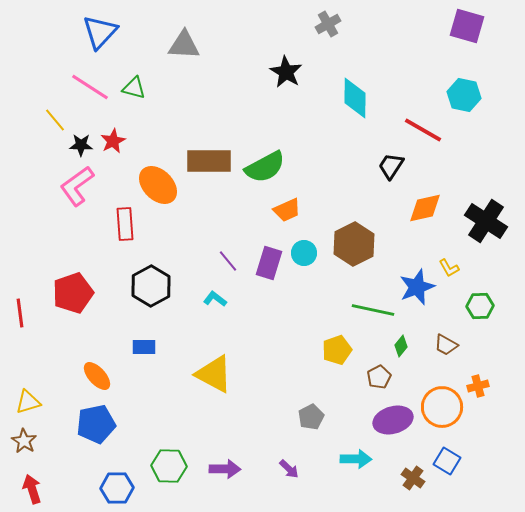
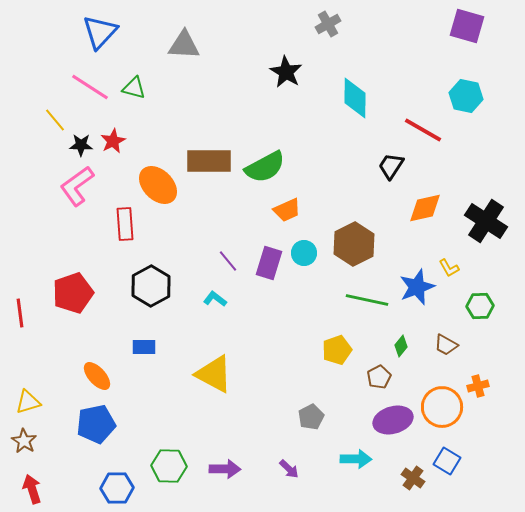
cyan hexagon at (464, 95): moved 2 px right, 1 px down
green line at (373, 310): moved 6 px left, 10 px up
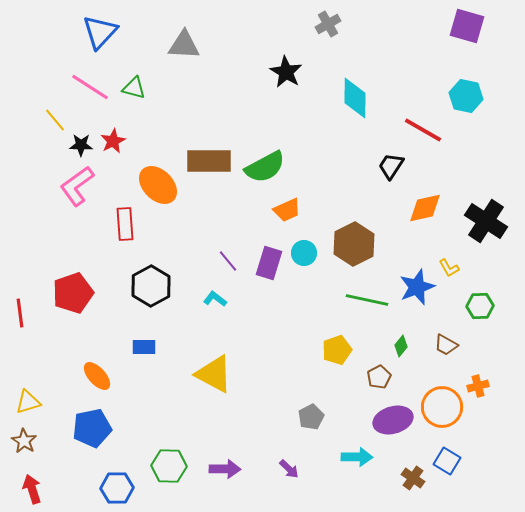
blue pentagon at (96, 424): moved 4 px left, 4 px down
cyan arrow at (356, 459): moved 1 px right, 2 px up
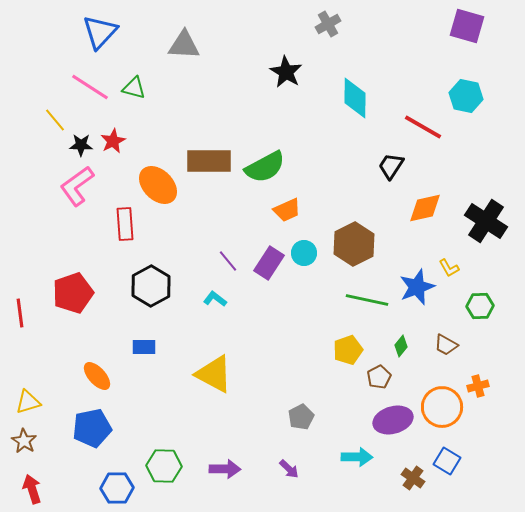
red line at (423, 130): moved 3 px up
purple rectangle at (269, 263): rotated 16 degrees clockwise
yellow pentagon at (337, 350): moved 11 px right
gray pentagon at (311, 417): moved 10 px left
green hexagon at (169, 466): moved 5 px left
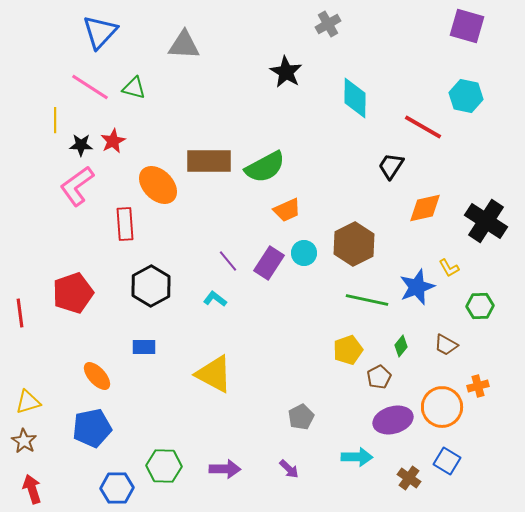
yellow line at (55, 120): rotated 40 degrees clockwise
brown cross at (413, 478): moved 4 px left
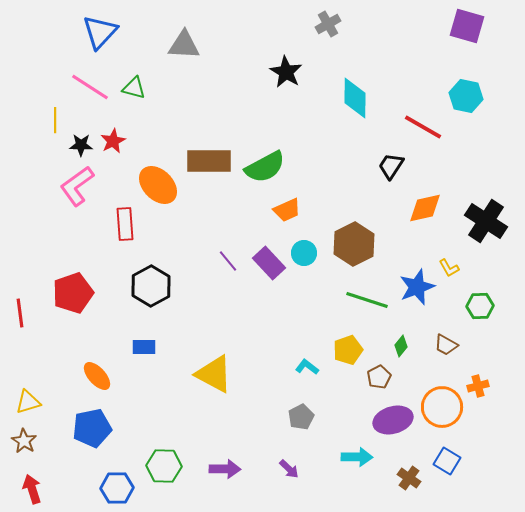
purple rectangle at (269, 263): rotated 76 degrees counterclockwise
cyan L-shape at (215, 299): moved 92 px right, 68 px down
green line at (367, 300): rotated 6 degrees clockwise
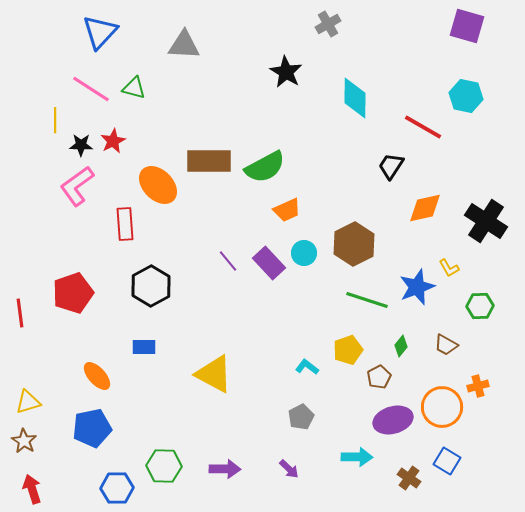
pink line at (90, 87): moved 1 px right, 2 px down
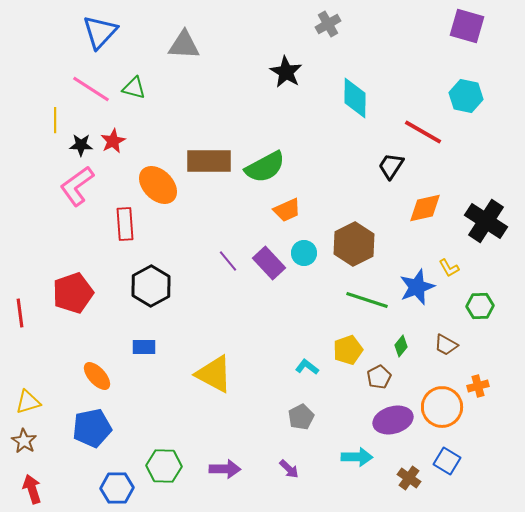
red line at (423, 127): moved 5 px down
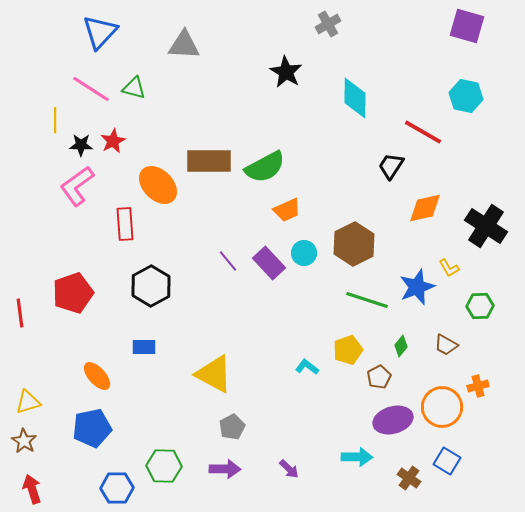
black cross at (486, 221): moved 5 px down
gray pentagon at (301, 417): moved 69 px left, 10 px down
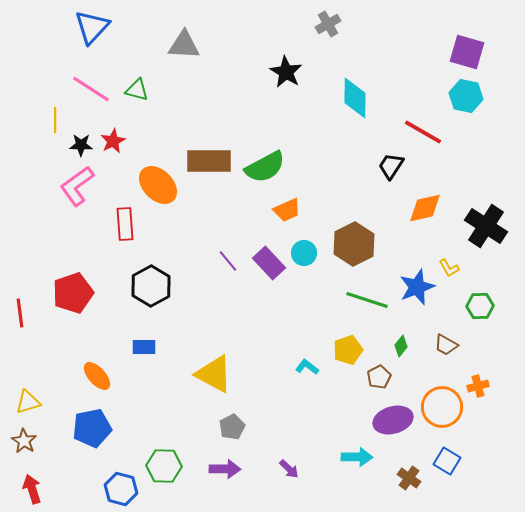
purple square at (467, 26): moved 26 px down
blue triangle at (100, 32): moved 8 px left, 5 px up
green triangle at (134, 88): moved 3 px right, 2 px down
blue hexagon at (117, 488): moved 4 px right, 1 px down; rotated 16 degrees clockwise
